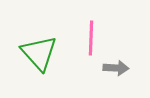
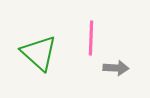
green triangle: rotated 6 degrees counterclockwise
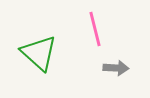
pink line: moved 4 px right, 9 px up; rotated 16 degrees counterclockwise
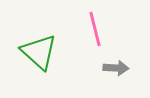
green triangle: moved 1 px up
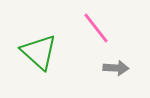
pink line: moved 1 px right, 1 px up; rotated 24 degrees counterclockwise
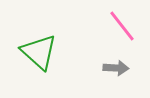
pink line: moved 26 px right, 2 px up
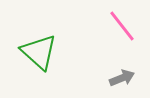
gray arrow: moved 6 px right, 10 px down; rotated 25 degrees counterclockwise
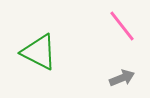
green triangle: rotated 15 degrees counterclockwise
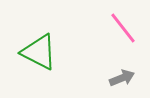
pink line: moved 1 px right, 2 px down
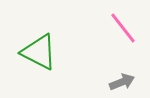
gray arrow: moved 4 px down
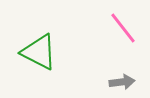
gray arrow: rotated 15 degrees clockwise
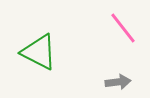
gray arrow: moved 4 px left
